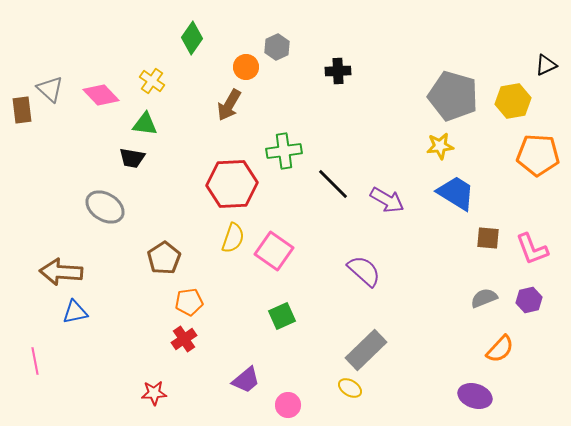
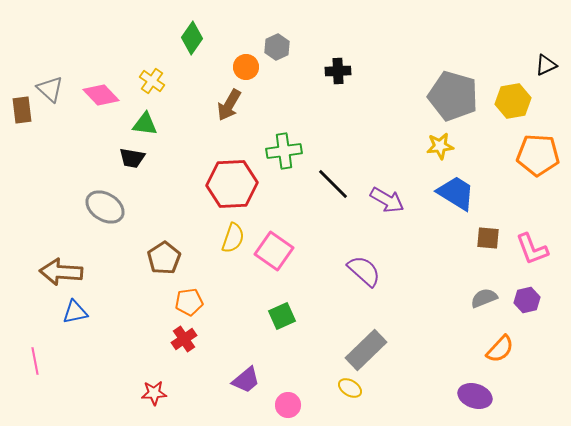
purple hexagon at (529, 300): moved 2 px left
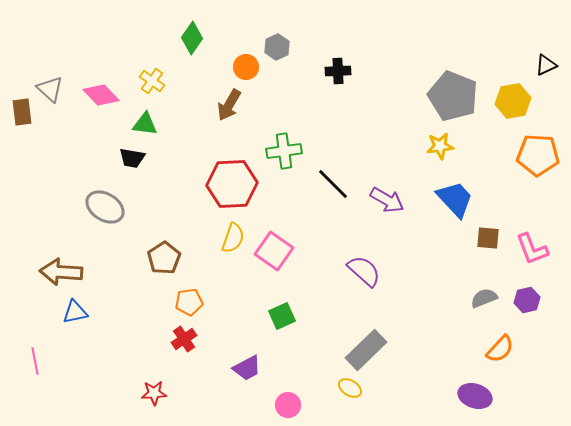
gray pentagon at (453, 96): rotated 6 degrees clockwise
brown rectangle at (22, 110): moved 2 px down
blue trapezoid at (456, 193): moved 1 px left, 6 px down; rotated 15 degrees clockwise
purple trapezoid at (246, 380): moved 1 px right, 12 px up; rotated 12 degrees clockwise
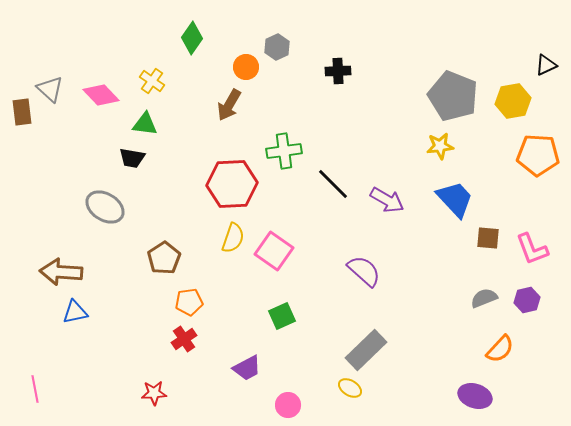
pink line at (35, 361): moved 28 px down
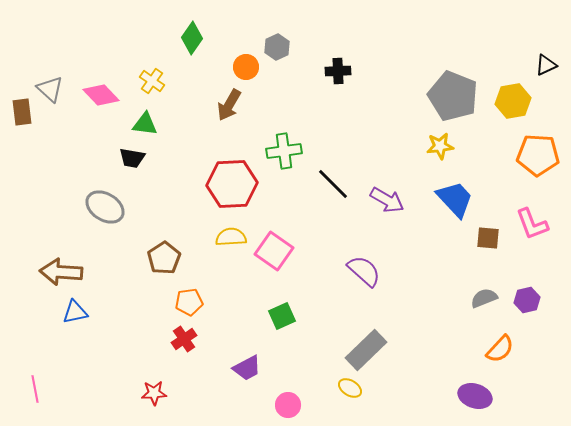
yellow semicircle at (233, 238): moved 2 px left, 1 px up; rotated 112 degrees counterclockwise
pink L-shape at (532, 249): moved 25 px up
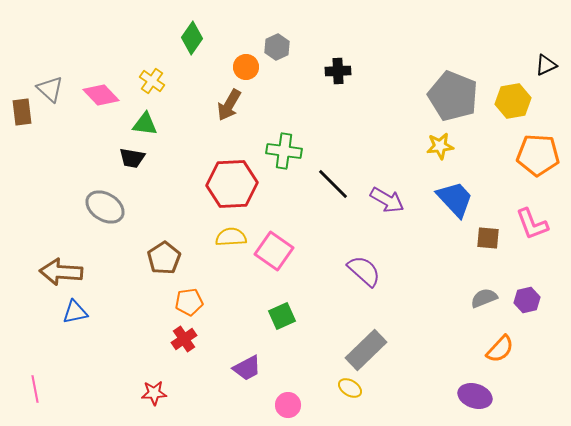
green cross at (284, 151): rotated 16 degrees clockwise
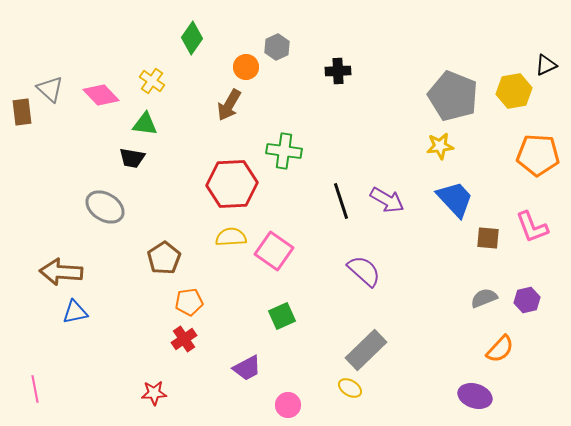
yellow hexagon at (513, 101): moved 1 px right, 10 px up
black line at (333, 184): moved 8 px right, 17 px down; rotated 27 degrees clockwise
pink L-shape at (532, 224): moved 3 px down
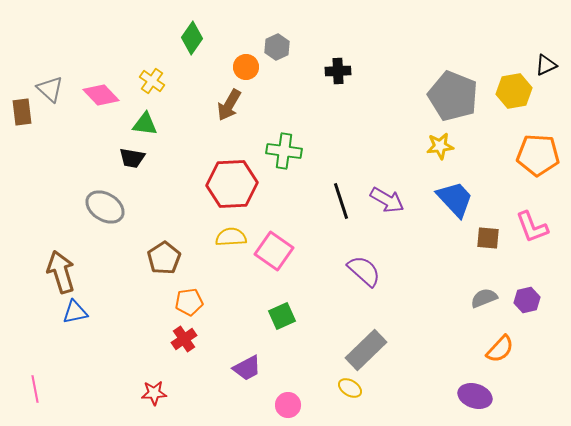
brown arrow at (61, 272): rotated 69 degrees clockwise
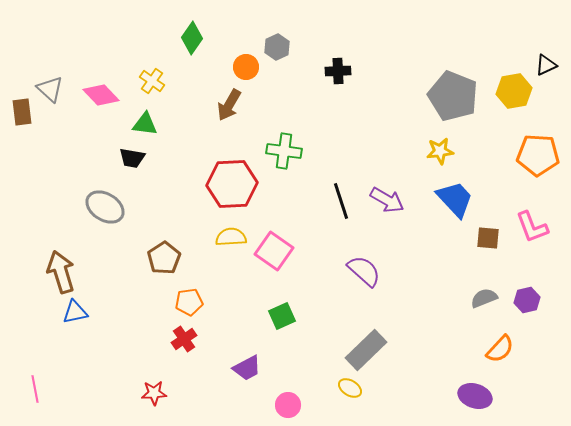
yellow star at (440, 146): moved 5 px down
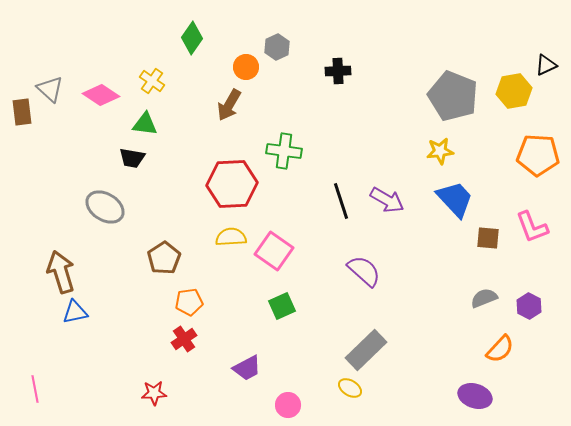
pink diamond at (101, 95): rotated 12 degrees counterclockwise
purple hexagon at (527, 300): moved 2 px right, 6 px down; rotated 20 degrees counterclockwise
green square at (282, 316): moved 10 px up
